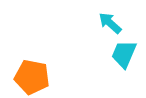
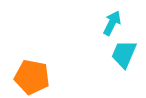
cyan arrow: moved 2 px right; rotated 75 degrees clockwise
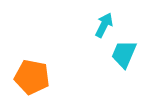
cyan arrow: moved 8 px left, 2 px down
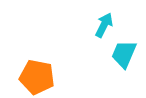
orange pentagon: moved 5 px right
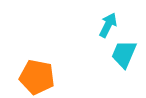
cyan arrow: moved 4 px right
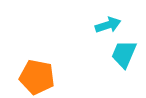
cyan arrow: rotated 45 degrees clockwise
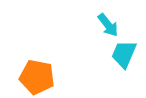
cyan arrow: rotated 70 degrees clockwise
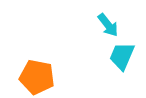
cyan trapezoid: moved 2 px left, 2 px down
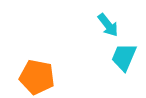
cyan trapezoid: moved 2 px right, 1 px down
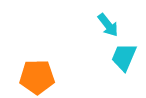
orange pentagon: rotated 12 degrees counterclockwise
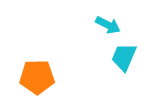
cyan arrow: rotated 25 degrees counterclockwise
